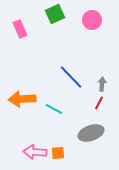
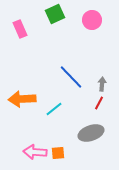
cyan line: rotated 66 degrees counterclockwise
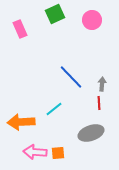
orange arrow: moved 1 px left, 23 px down
red line: rotated 32 degrees counterclockwise
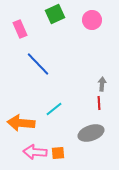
blue line: moved 33 px left, 13 px up
orange arrow: moved 1 px down; rotated 8 degrees clockwise
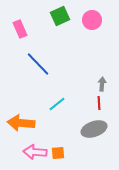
green square: moved 5 px right, 2 px down
cyan line: moved 3 px right, 5 px up
gray ellipse: moved 3 px right, 4 px up
